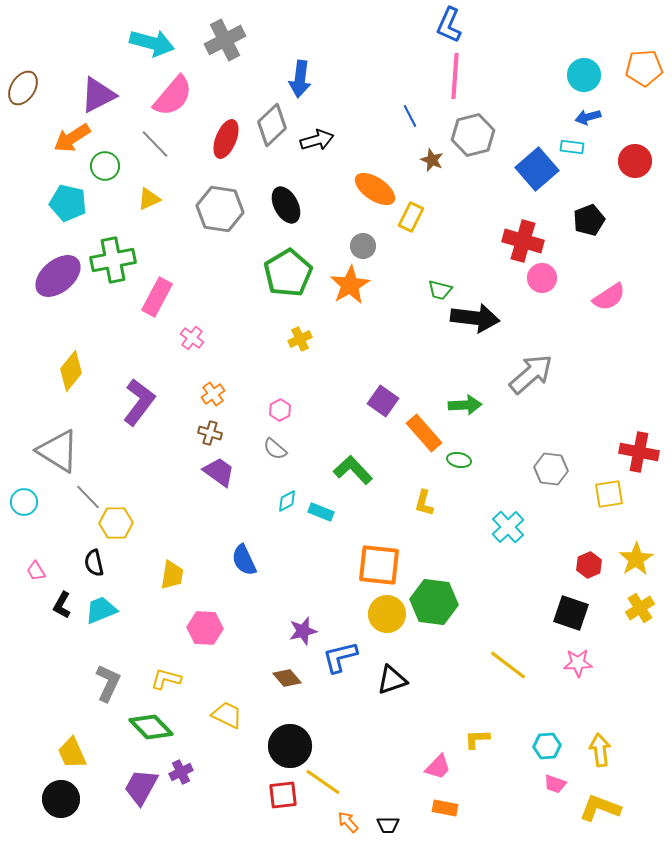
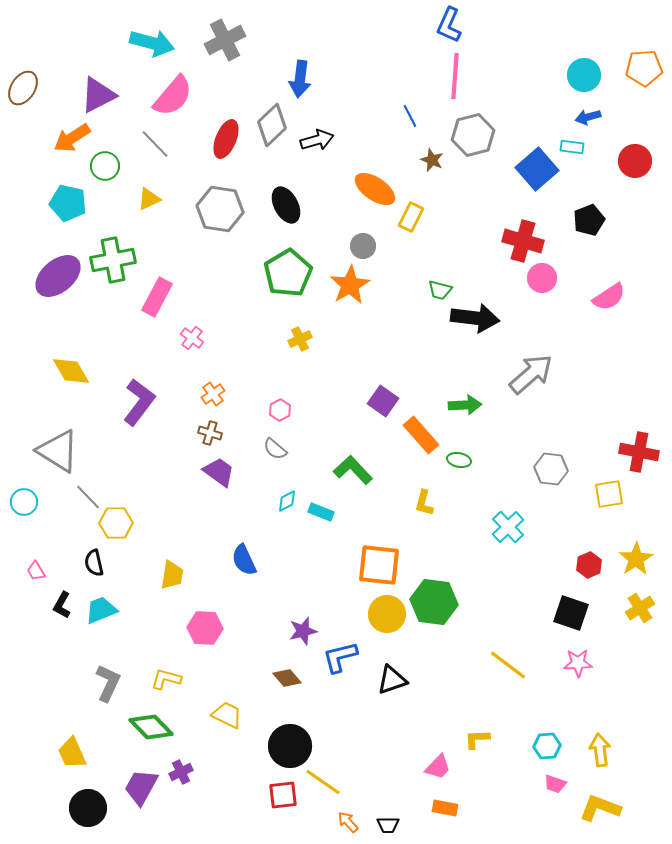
yellow diamond at (71, 371): rotated 69 degrees counterclockwise
orange rectangle at (424, 433): moved 3 px left, 2 px down
black circle at (61, 799): moved 27 px right, 9 px down
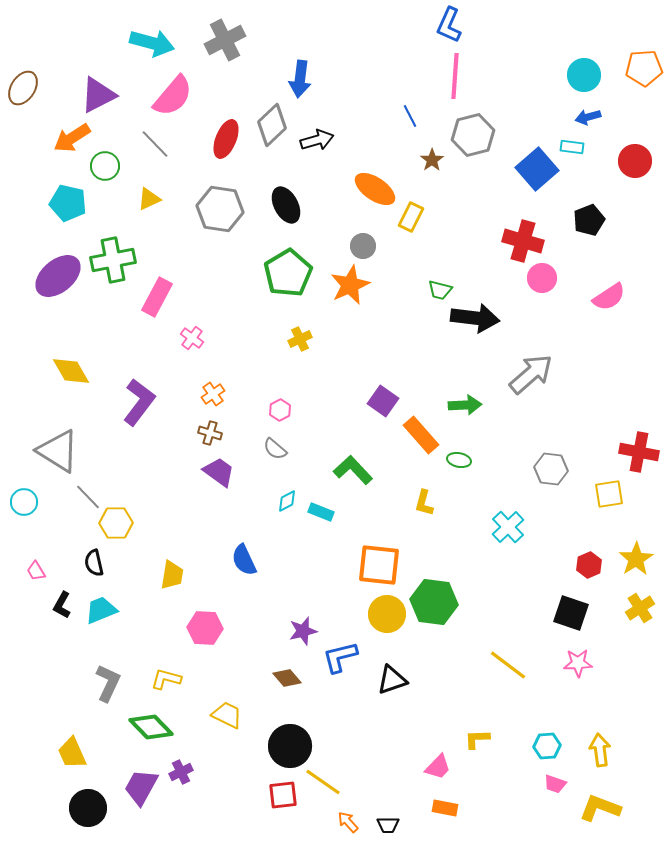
brown star at (432, 160): rotated 15 degrees clockwise
orange star at (350, 285): rotated 6 degrees clockwise
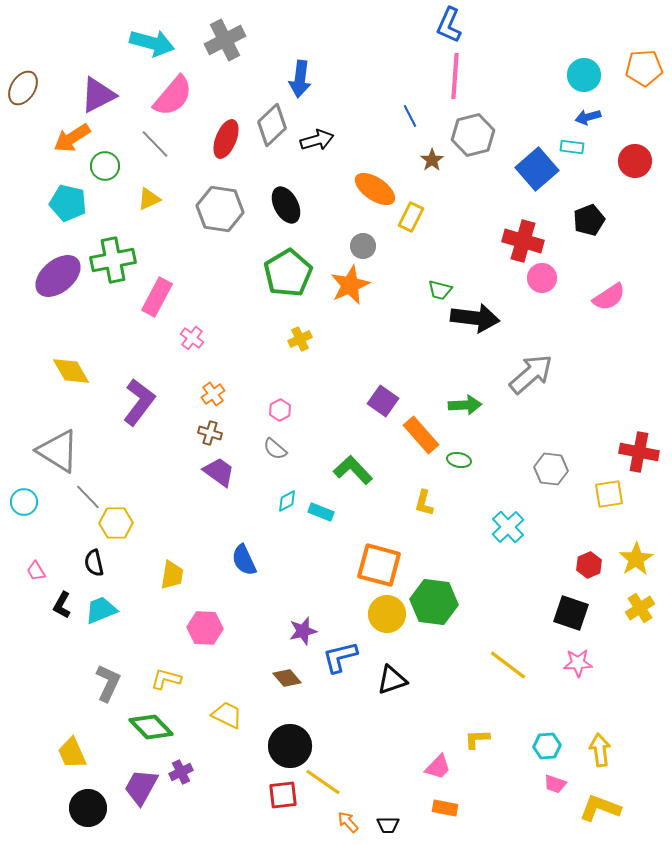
orange square at (379, 565): rotated 9 degrees clockwise
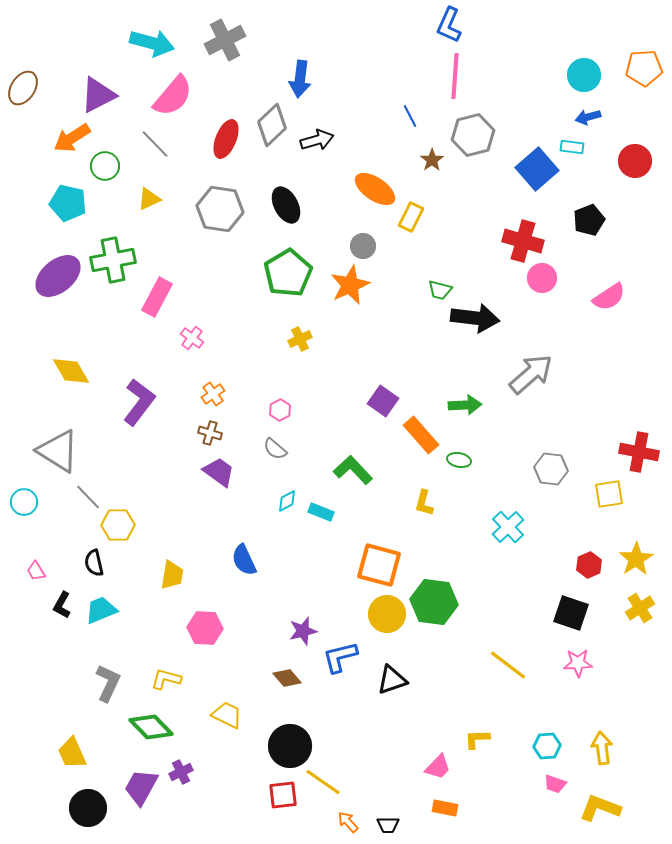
yellow hexagon at (116, 523): moved 2 px right, 2 px down
yellow arrow at (600, 750): moved 2 px right, 2 px up
